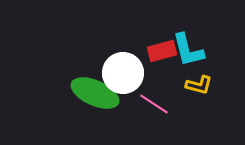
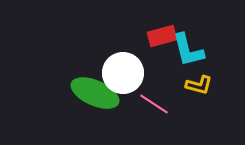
red rectangle: moved 15 px up
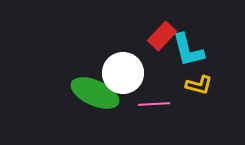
red rectangle: rotated 32 degrees counterclockwise
pink line: rotated 36 degrees counterclockwise
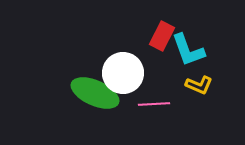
red rectangle: rotated 16 degrees counterclockwise
cyan L-shape: rotated 6 degrees counterclockwise
yellow L-shape: rotated 8 degrees clockwise
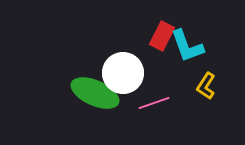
cyan L-shape: moved 1 px left, 4 px up
yellow L-shape: moved 7 px right, 1 px down; rotated 100 degrees clockwise
pink line: moved 1 px up; rotated 16 degrees counterclockwise
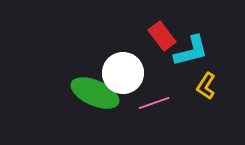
red rectangle: rotated 64 degrees counterclockwise
cyan L-shape: moved 4 px right, 5 px down; rotated 84 degrees counterclockwise
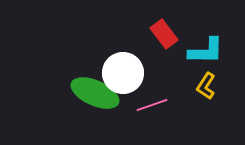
red rectangle: moved 2 px right, 2 px up
cyan L-shape: moved 15 px right; rotated 15 degrees clockwise
pink line: moved 2 px left, 2 px down
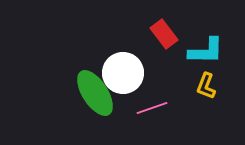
yellow L-shape: rotated 12 degrees counterclockwise
green ellipse: rotated 33 degrees clockwise
pink line: moved 3 px down
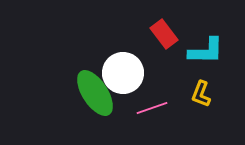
yellow L-shape: moved 5 px left, 8 px down
